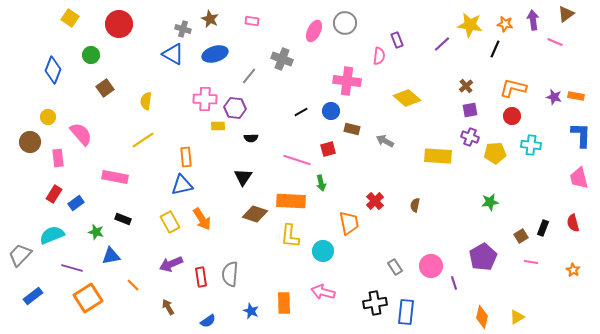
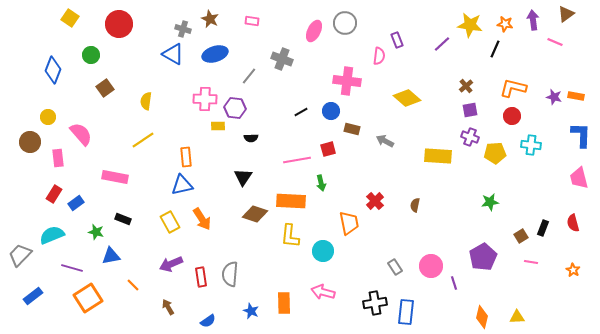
pink line at (297, 160): rotated 28 degrees counterclockwise
yellow triangle at (517, 317): rotated 28 degrees clockwise
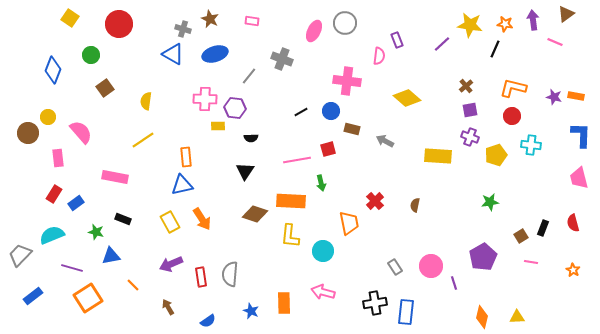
pink semicircle at (81, 134): moved 2 px up
brown circle at (30, 142): moved 2 px left, 9 px up
yellow pentagon at (495, 153): moved 1 px right, 2 px down; rotated 15 degrees counterclockwise
black triangle at (243, 177): moved 2 px right, 6 px up
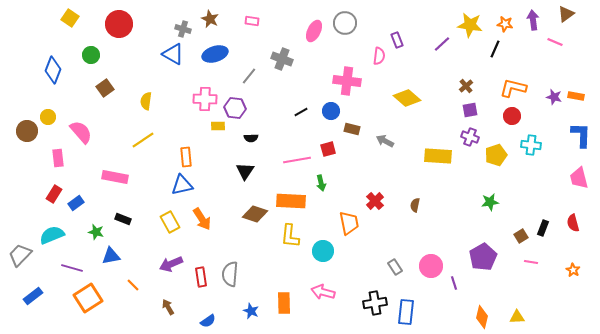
brown circle at (28, 133): moved 1 px left, 2 px up
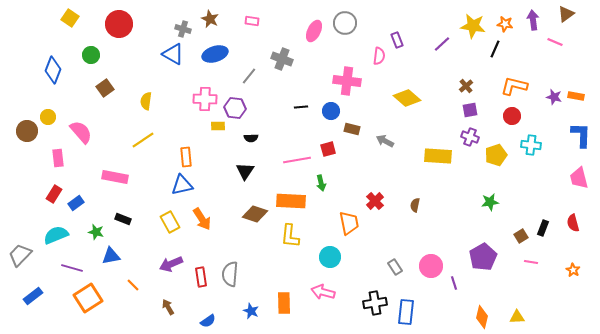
yellow star at (470, 25): moved 3 px right, 1 px down
orange L-shape at (513, 88): moved 1 px right, 2 px up
black line at (301, 112): moved 5 px up; rotated 24 degrees clockwise
cyan semicircle at (52, 235): moved 4 px right
cyan circle at (323, 251): moved 7 px right, 6 px down
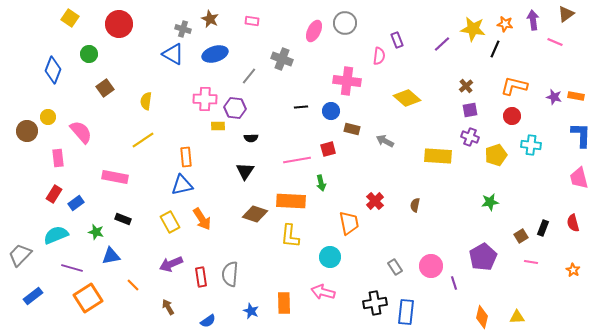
yellow star at (473, 26): moved 3 px down
green circle at (91, 55): moved 2 px left, 1 px up
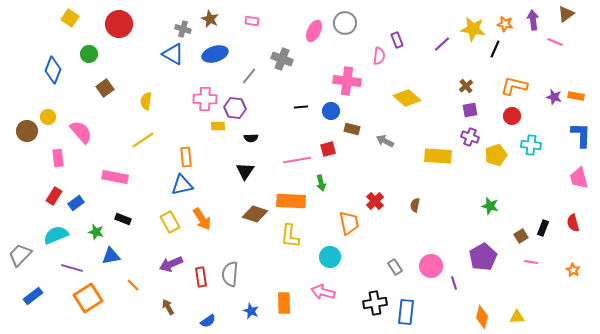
red rectangle at (54, 194): moved 2 px down
green star at (490, 202): moved 4 px down; rotated 24 degrees clockwise
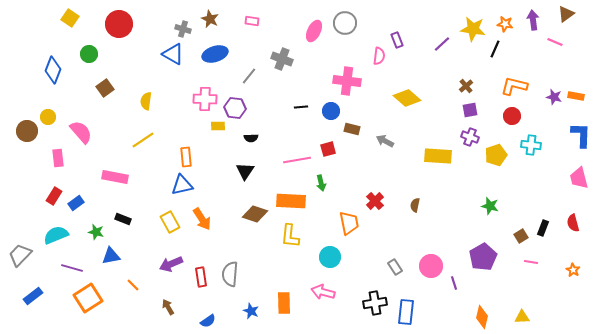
yellow triangle at (517, 317): moved 5 px right
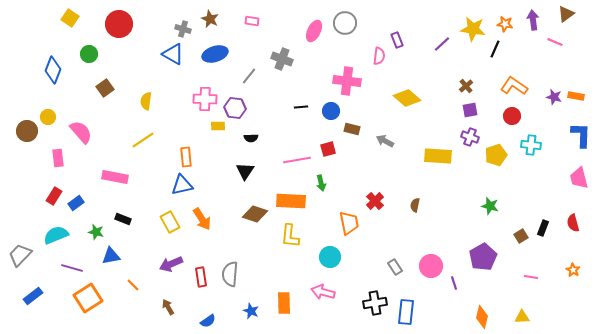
orange L-shape at (514, 86): rotated 20 degrees clockwise
pink line at (531, 262): moved 15 px down
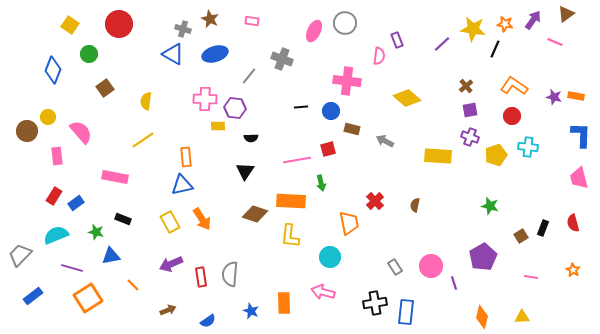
yellow square at (70, 18): moved 7 px down
purple arrow at (533, 20): rotated 42 degrees clockwise
cyan cross at (531, 145): moved 3 px left, 2 px down
pink rectangle at (58, 158): moved 1 px left, 2 px up
brown arrow at (168, 307): moved 3 px down; rotated 98 degrees clockwise
